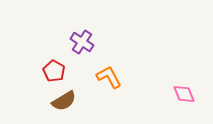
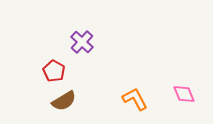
purple cross: rotated 10 degrees clockwise
orange L-shape: moved 26 px right, 22 px down
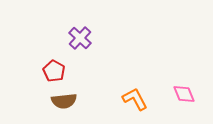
purple cross: moved 2 px left, 4 px up
brown semicircle: rotated 25 degrees clockwise
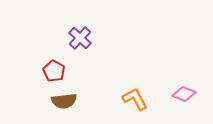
pink diamond: rotated 45 degrees counterclockwise
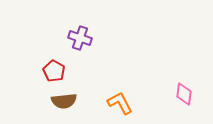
purple cross: rotated 25 degrees counterclockwise
pink diamond: rotated 75 degrees clockwise
orange L-shape: moved 15 px left, 4 px down
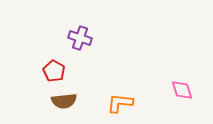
pink diamond: moved 2 px left, 4 px up; rotated 25 degrees counterclockwise
orange L-shape: rotated 56 degrees counterclockwise
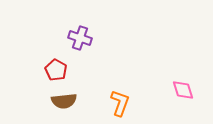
red pentagon: moved 2 px right, 1 px up
pink diamond: moved 1 px right
orange L-shape: rotated 104 degrees clockwise
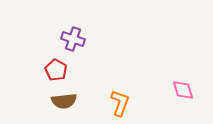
purple cross: moved 7 px left, 1 px down
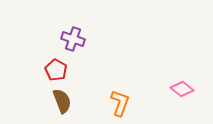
pink diamond: moved 1 px left, 1 px up; rotated 35 degrees counterclockwise
brown semicircle: moved 2 px left; rotated 105 degrees counterclockwise
